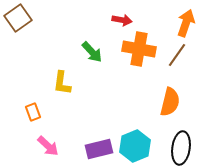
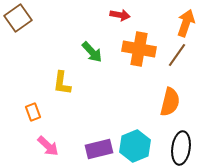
red arrow: moved 2 px left, 5 px up
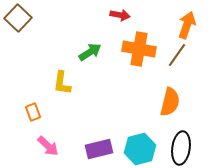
brown square: rotated 12 degrees counterclockwise
orange arrow: moved 1 px right, 2 px down
green arrow: moved 2 px left; rotated 80 degrees counterclockwise
cyan hexagon: moved 5 px right, 3 px down; rotated 8 degrees clockwise
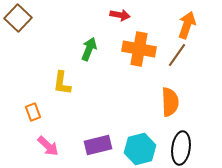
green arrow: moved 1 px left, 3 px up; rotated 35 degrees counterclockwise
orange semicircle: rotated 16 degrees counterclockwise
purple rectangle: moved 1 px left, 4 px up
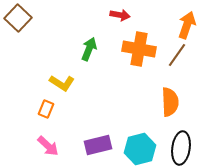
yellow L-shape: rotated 65 degrees counterclockwise
orange rectangle: moved 13 px right, 3 px up; rotated 42 degrees clockwise
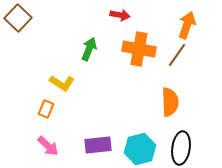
purple rectangle: rotated 8 degrees clockwise
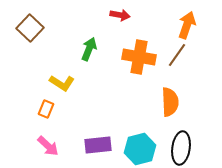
brown square: moved 12 px right, 10 px down
orange cross: moved 8 px down
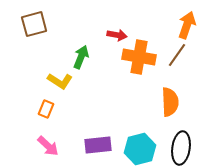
red arrow: moved 3 px left, 20 px down
brown square: moved 4 px right, 4 px up; rotated 32 degrees clockwise
green arrow: moved 8 px left, 8 px down
yellow L-shape: moved 2 px left, 2 px up
